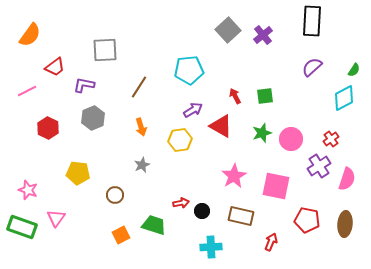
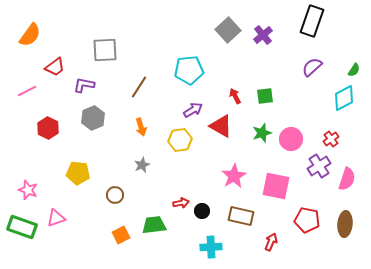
black rectangle at (312, 21): rotated 16 degrees clockwise
pink triangle at (56, 218): rotated 36 degrees clockwise
green trapezoid at (154, 225): rotated 25 degrees counterclockwise
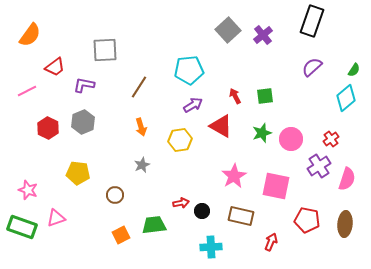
cyan diamond at (344, 98): moved 2 px right; rotated 12 degrees counterclockwise
purple arrow at (193, 110): moved 5 px up
gray hexagon at (93, 118): moved 10 px left, 4 px down
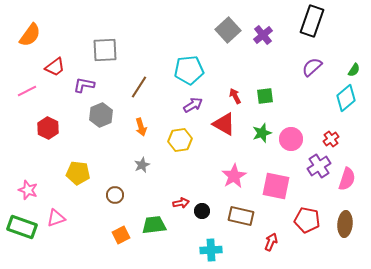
gray hexagon at (83, 122): moved 18 px right, 7 px up
red triangle at (221, 126): moved 3 px right, 2 px up
cyan cross at (211, 247): moved 3 px down
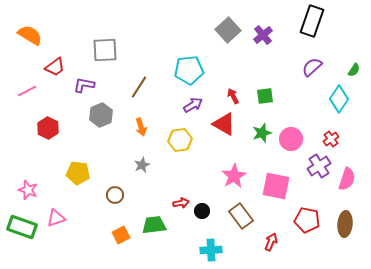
orange semicircle at (30, 35): rotated 95 degrees counterclockwise
red arrow at (235, 96): moved 2 px left
cyan diamond at (346, 98): moved 7 px left, 1 px down; rotated 16 degrees counterclockwise
brown rectangle at (241, 216): rotated 40 degrees clockwise
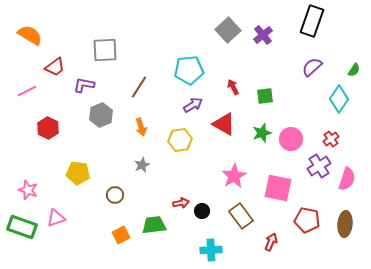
red arrow at (233, 96): moved 9 px up
pink square at (276, 186): moved 2 px right, 2 px down
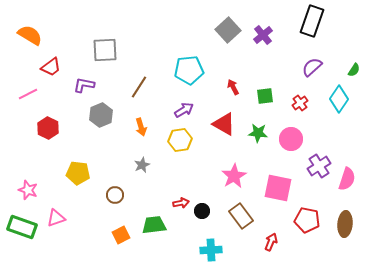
red trapezoid at (55, 67): moved 4 px left
pink line at (27, 91): moved 1 px right, 3 px down
purple arrow at (193, 105): moved 9 px left, 5 px down
green star at (262, 133): moved 4 px left; rotated 24 degrees clockwise
red cross at (331, 139): moved 31 px left, 36 px up
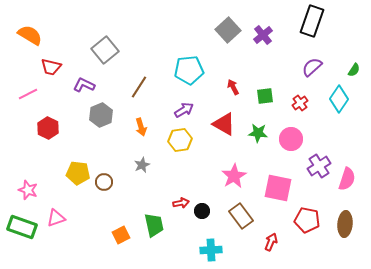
gray square at (105, 50): rotated 36 degrees counterclockwise
red trapezoid at (51, 67): rotated 50 degrees clockwise
purple L-shape at (84, 85): rotated 15 degrees clockwise
brown circle at (115, 195): moved 11 px left, 13 px up
green trapezoid at (154, 225): rotated 85 degrees clockwise
